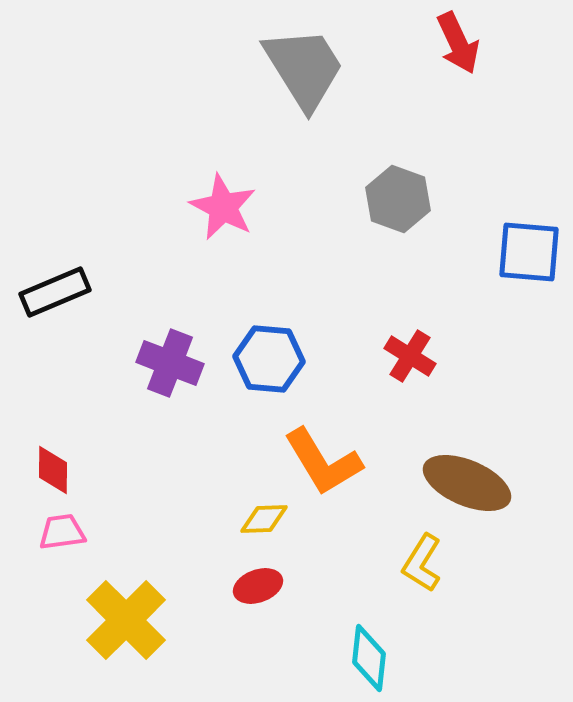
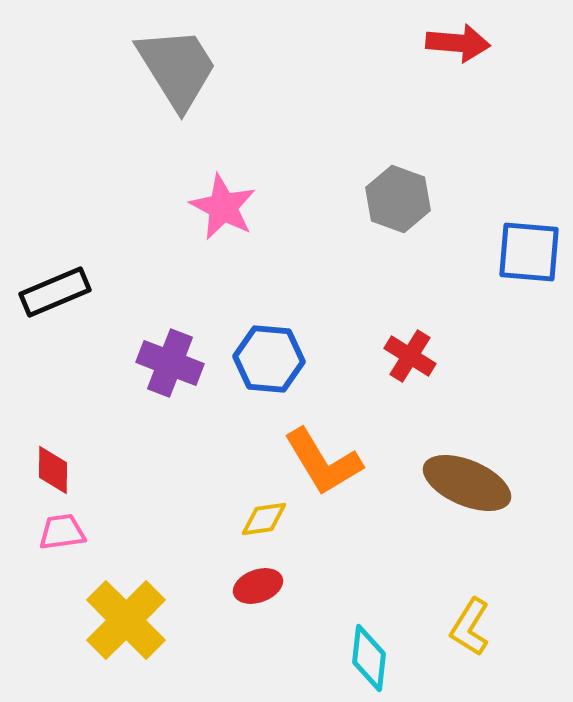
red arrow: rotated 60 degrees counterclockwise
gray trapezoid: moved 127 px left
yellow diamond: rotated 6 degrees counterclockwise
yellow L-shape: moved 48 px right, 64 px down
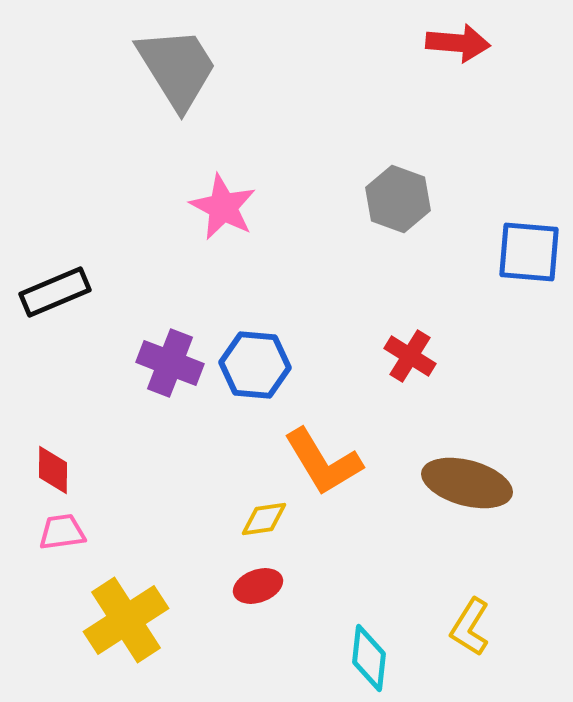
blue hexagon: moved 14 px left, 6 px down
brown ellipse: rotated 8 degrees counterclockwise
yellow cross: rotated 12 degrees clockwise
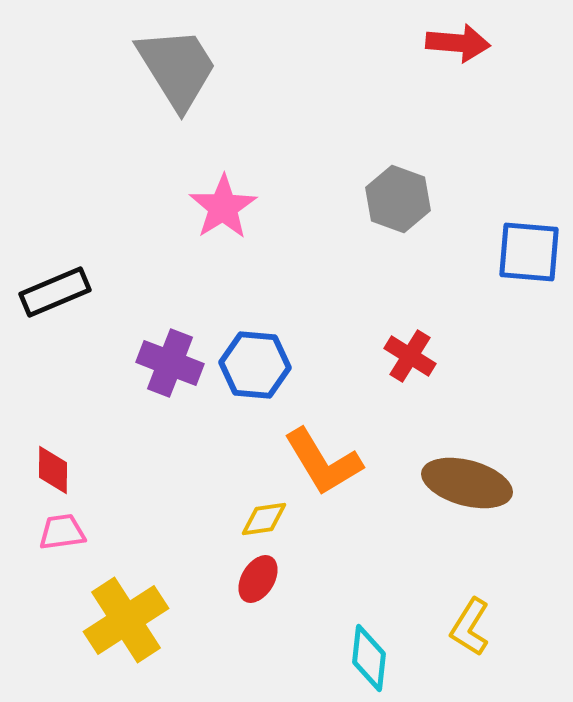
pink star: rotated 12 degrees clockwise
red ellipse: moved 7 px up; rotated 39 degrees counterclockwise
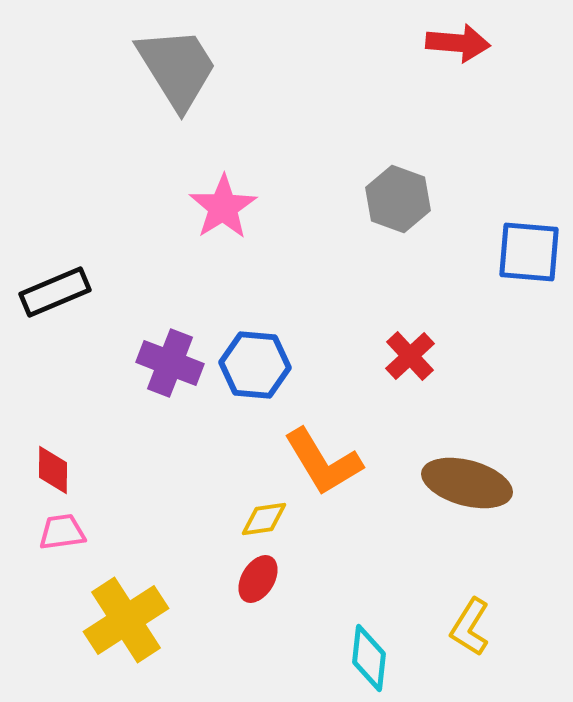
red cross: rotated 15 degrees clockwise
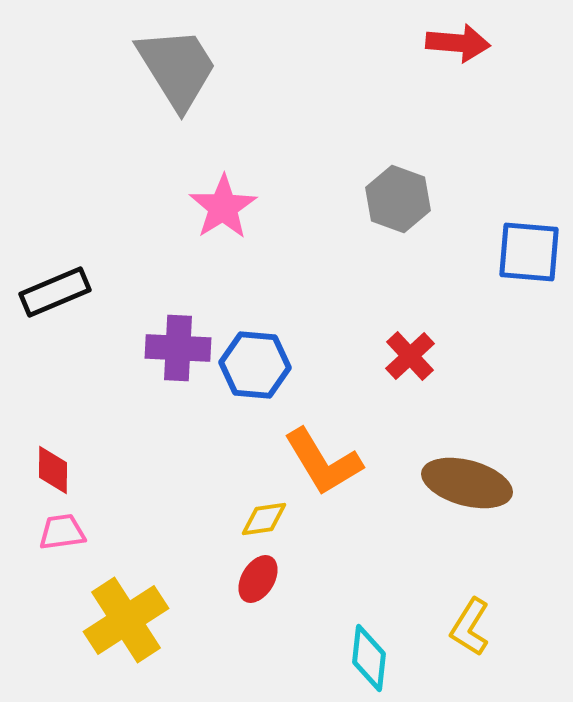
purple cross: moved 8 px right, 15 px up; rotated 18 degrees counterclockwise
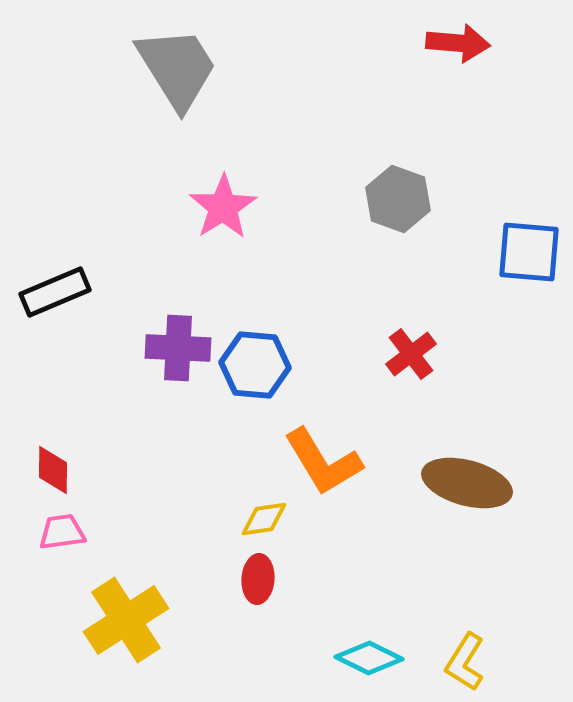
red cross: moved 1 px right, 2 px up; rotated 6 degrees clockwise
red ellipse: rotated 27 degrees counterclockwise
yellow L-shape: moved 5 px left, 35 px down
cyan diamond: rotated 70 degrees counterclockwise
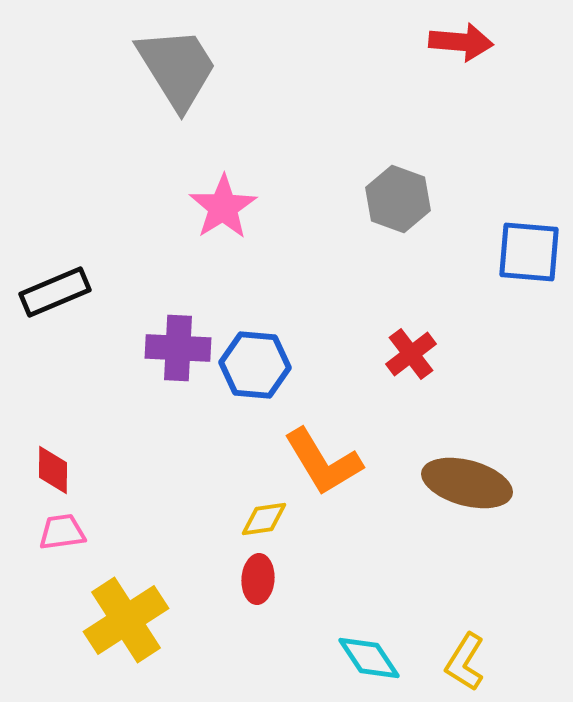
red arrow: moved 3 px right, 1 px up
cyan diamond: rotated 30 degrees clockwise
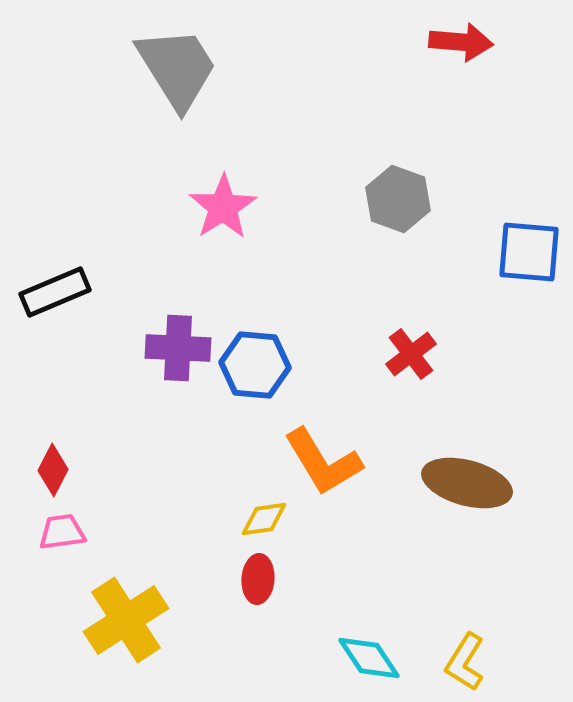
red diamond: rotated 27 degrees clockwise
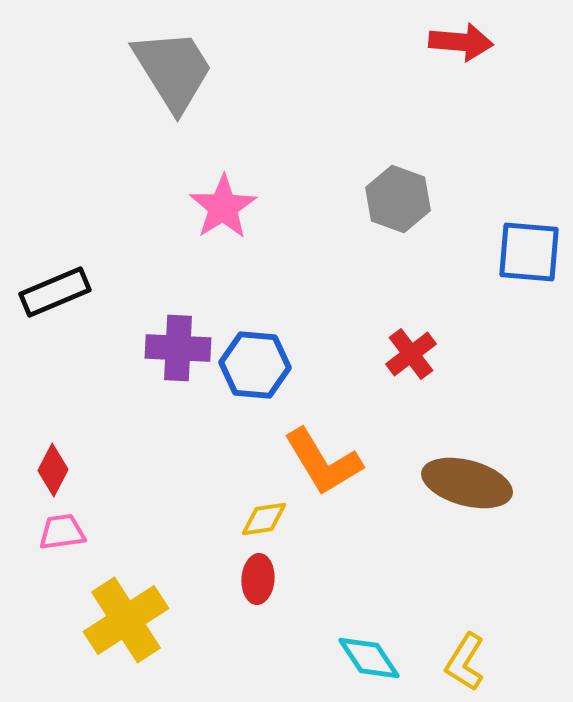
gray trapezoid: moved 4 px left, 2 px down
